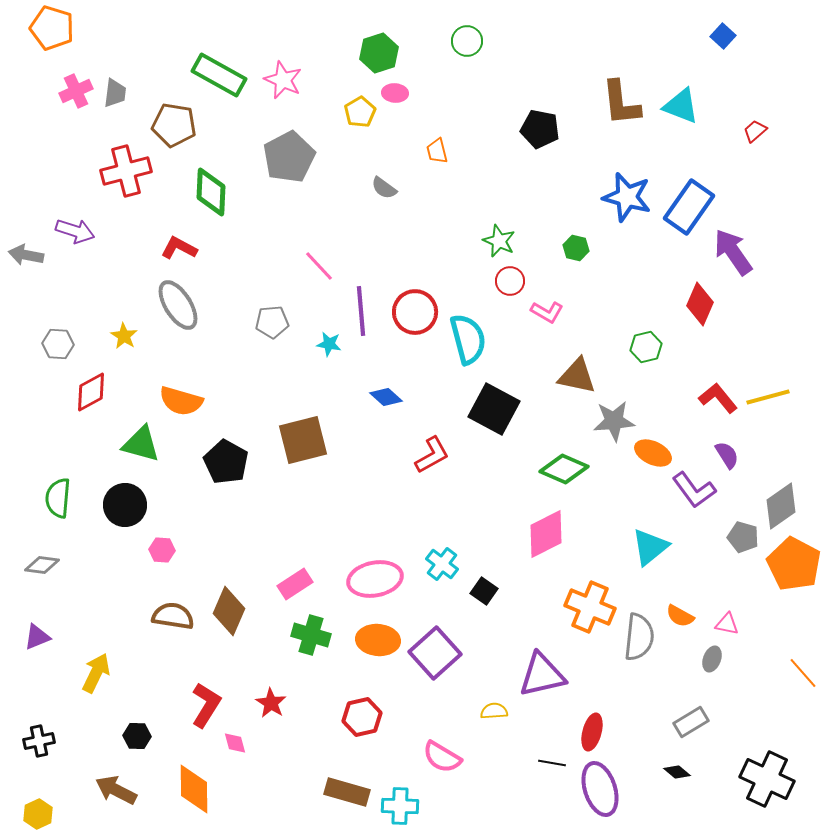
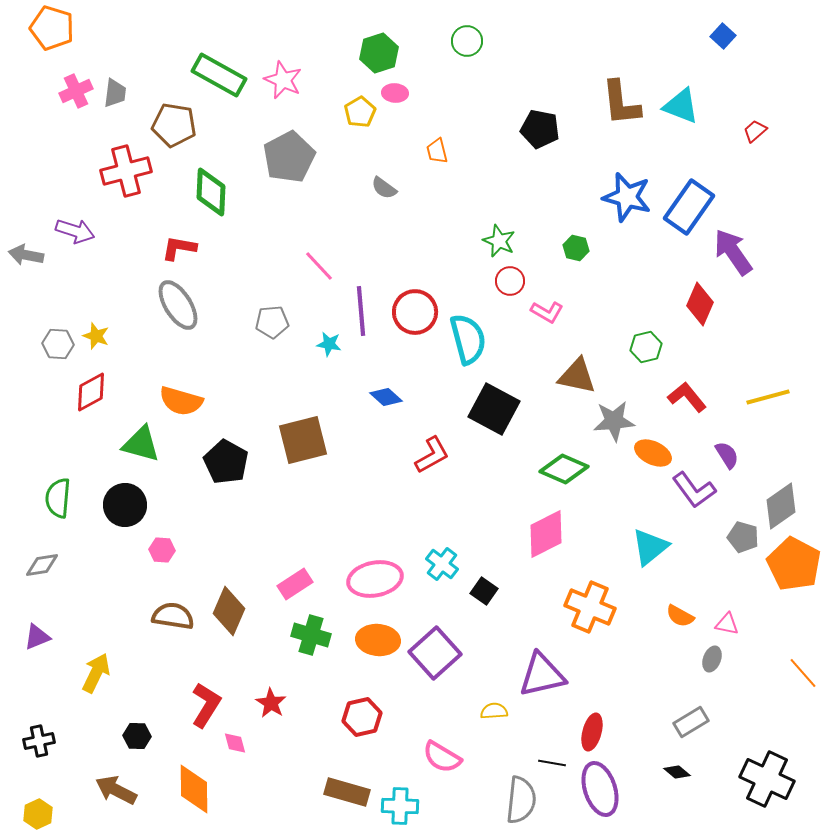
red L-shape at (179, 248): rotated 18 degrees counterclockwise
yellow star at (124, 336): moved 28 px left; rotated 12 degrees counterclockwise
red L-shape at (718, 398): moved 31 px left, 1 px up
gray diamond at (42, 565): rotated 16 degrees counterclockwise
gray semicircle at (639, 637): moved 118 px left, 163 px down
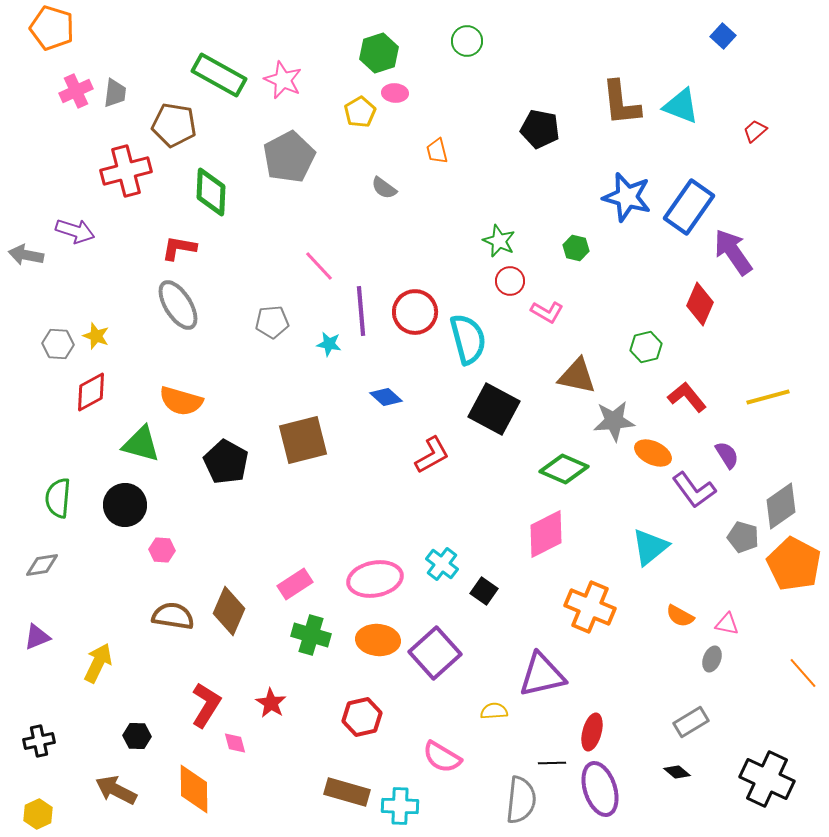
yellow arrow at (96, 673): moved 2 px right, 10 px up
black line at (552, 763): rotated 12 degrees counterclockwise
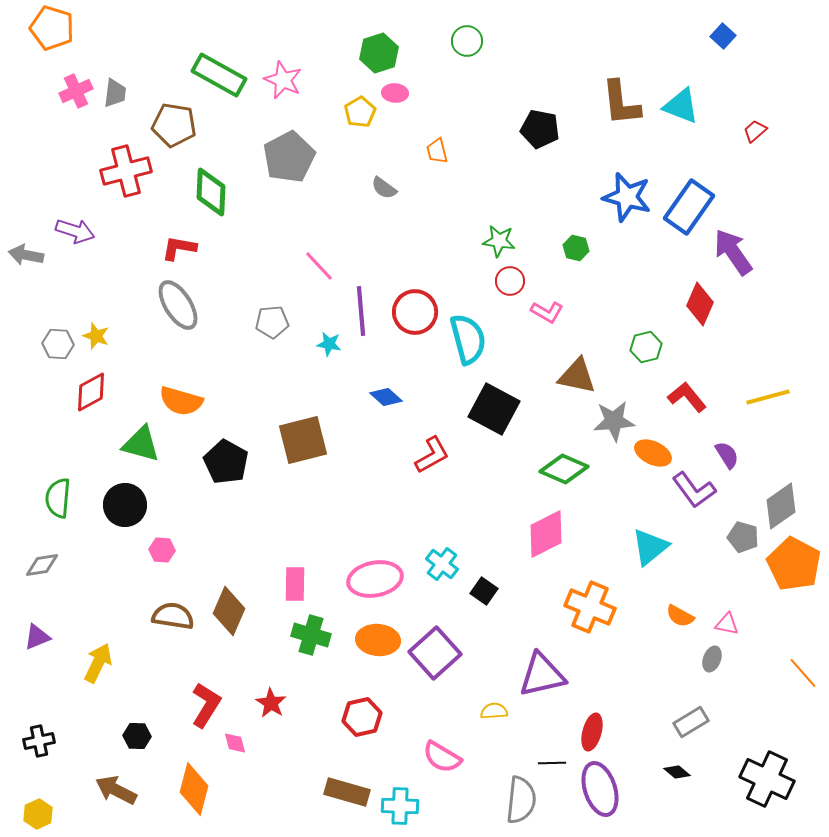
green star at (499, 241): rotated 16 degrees counterclockwise
pink rectangle at (295, 584): rotated 56 degrees counterclockwise
orange diamond at (194, 789): rotated 15 degrees clockwise
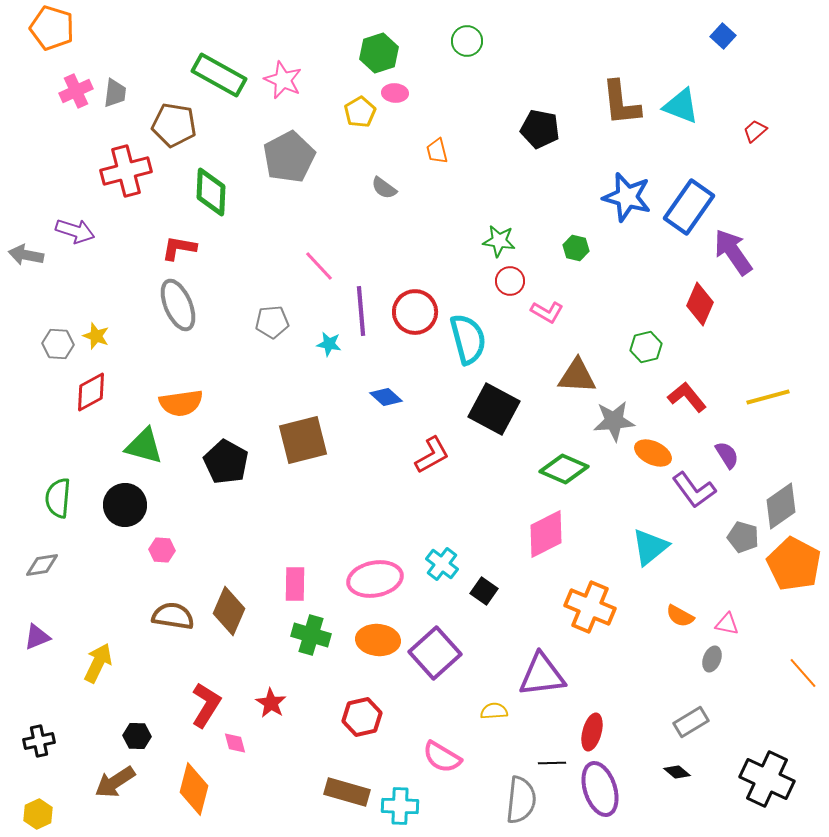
gray ellipse at (178, 305): rotated 9 degrees clockwise
brown triangle at (577, 376): rotated 9 degrees counterclockwise
orange semicircle at (181, 401): moved 2 px down; rotated 24 degrees counterclockwise
green triangle at (141, 444): moved 3 px right, 2 px down
purple triangle at (542, 675): rotated 6 degrees clockwise
brown arrow at (116, 790): moved 1 px left, 8 px up; rotated 60 degrees counterclockwise
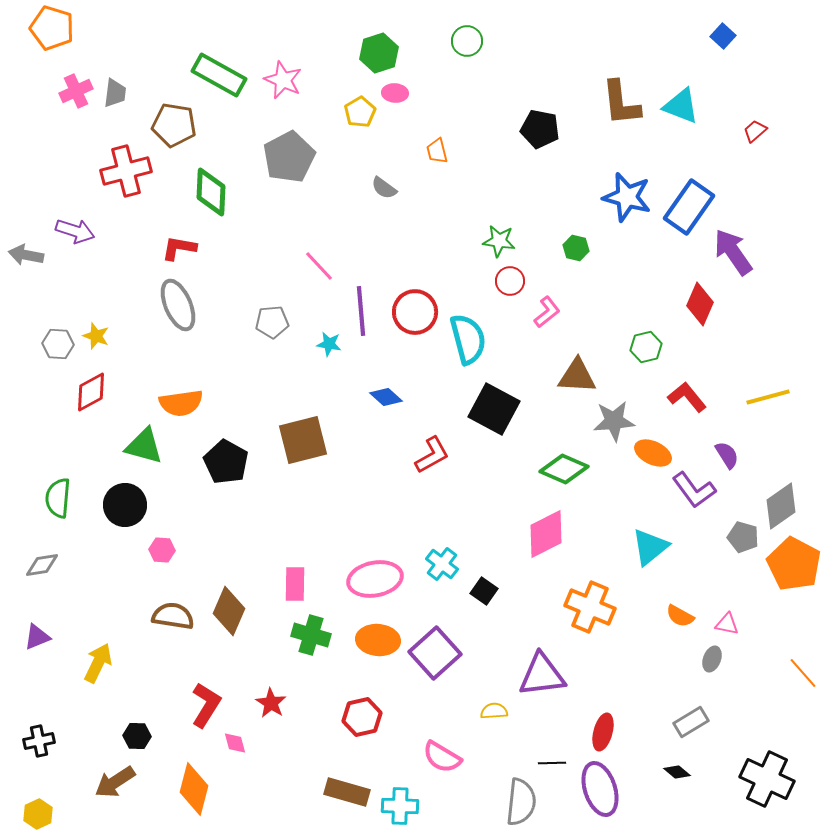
pink L-shape at (547, 312): rotated 68 degrees counterclockwise
red ellipse at (592, 732): moved 11 px right
gray semicircle at (521, 800): moved 2 px down
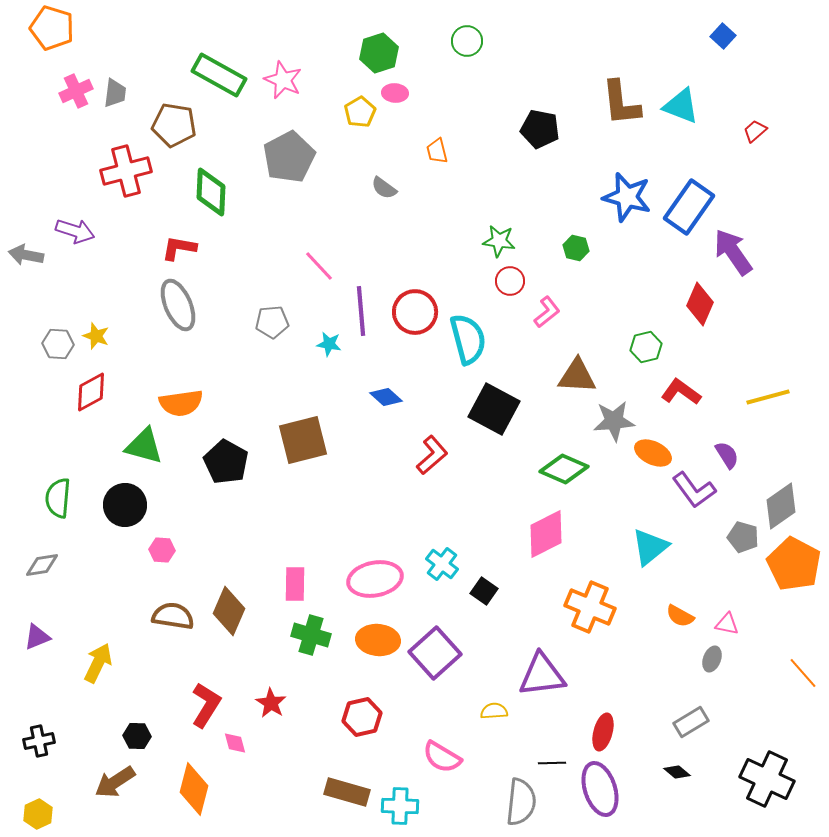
red L-shape at (687, 397): moved 6 px left, 5 px up; rotated 15 degrees counterclockwise
red L-shape at (432, 455): rotated 12 degrees counterclockwise
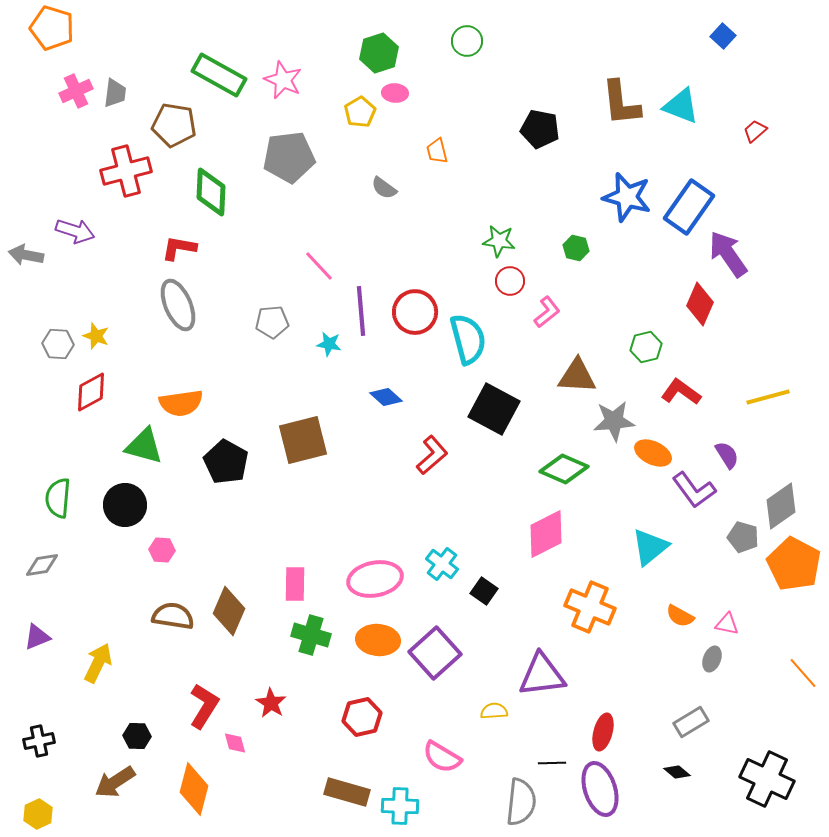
gray pentagon at (289, 157): rotated 21 degrees clockwise
purple arrow at (733, 252): moved 5 px left, 2 px down
red L-shape at (206, 705): moved 2 px left, 1 px down
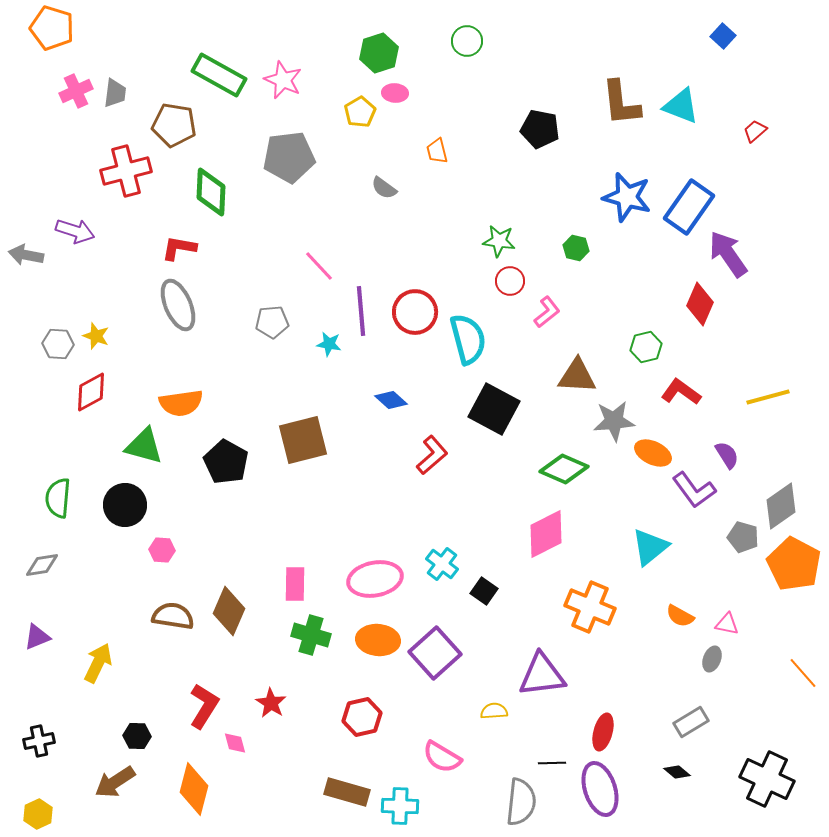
blue diamond at (386, 397): moved 5 px right, 3 px down
